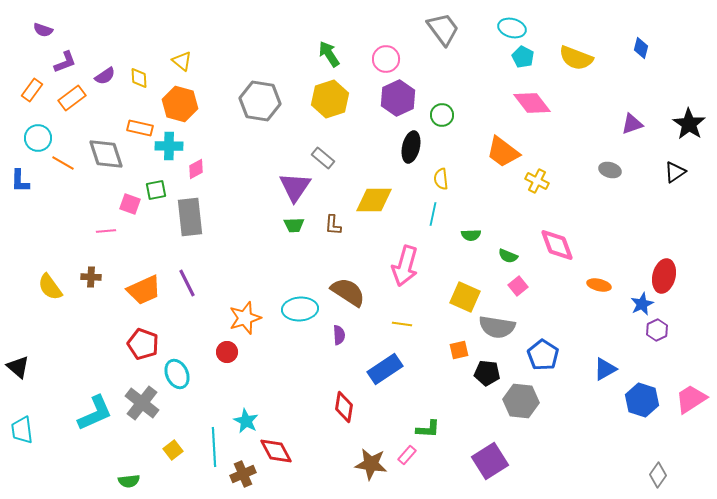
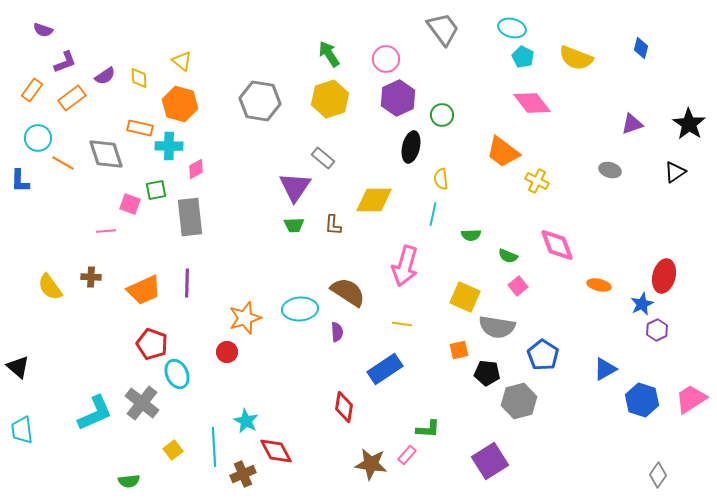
purple line at (187, 283): rotated 28 degrees clockwise
purple semicircle at (339, 335): moved 2 px left, 3 px up
red pentagon at (143, 344): moved 9 px right
gray hexagon at (521, 401): moved 2 px left; rotated 20 degrees counterclockwise
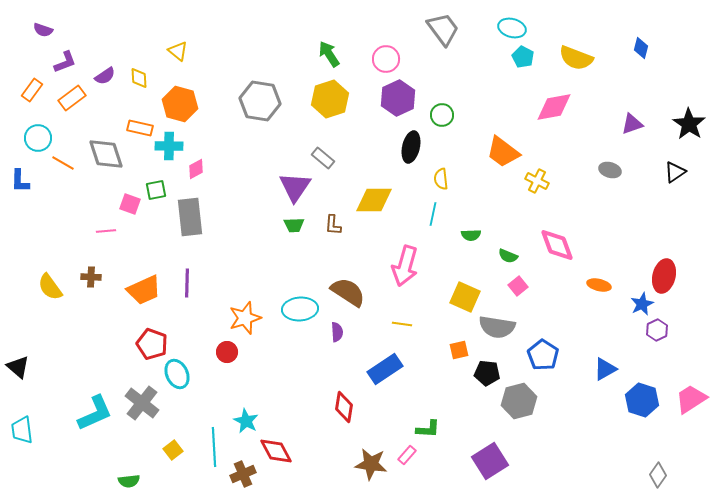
yellow triangle at (182, 61): moved 4 px left, 10 px up
pink diamond at (532, 103): moved 22 px right, 4 px down; rotated 63 degrees counterclockwise
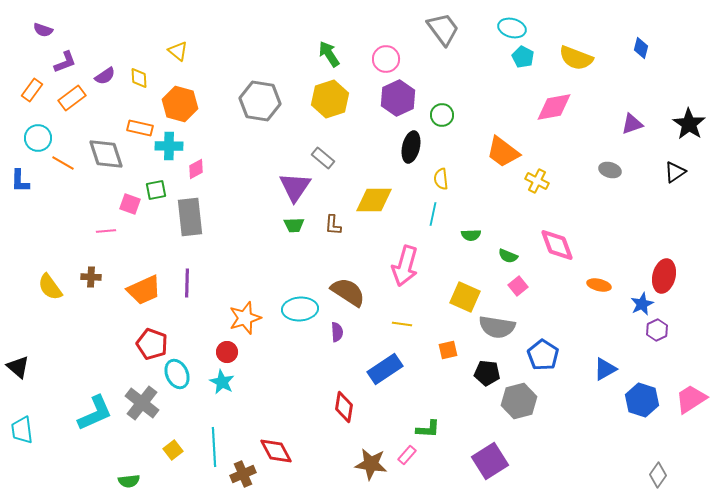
orange square at (459, 350): moved 11 px left
cyan star at (246, 421): moved 24 px left, 39 px up
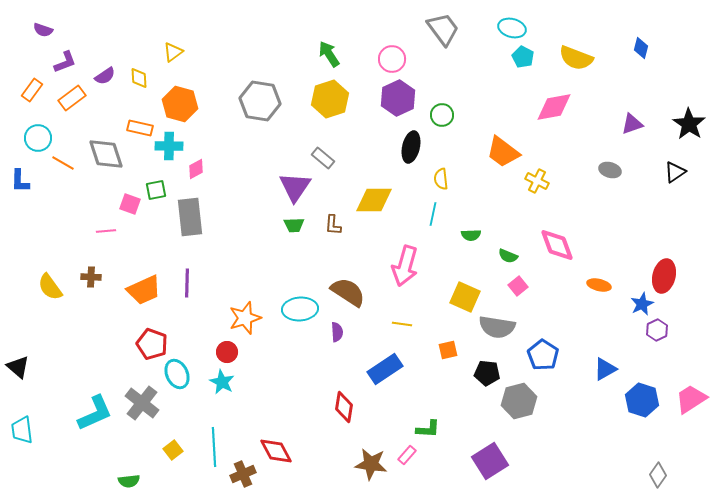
yellow triangle at (178, 51): moved 5 px left, 1 px down; rotated 45 degrees clockwise
pink circle at (386, 59): moved 6 px right
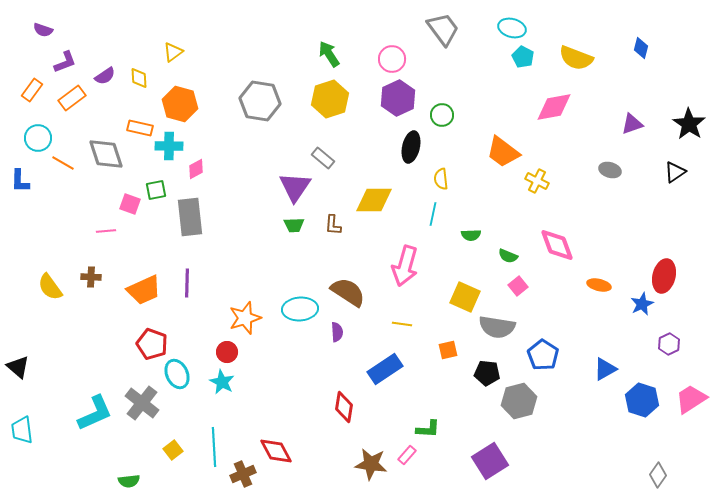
purple hexagon at (657, 330): moved 12 px right, 14 px down
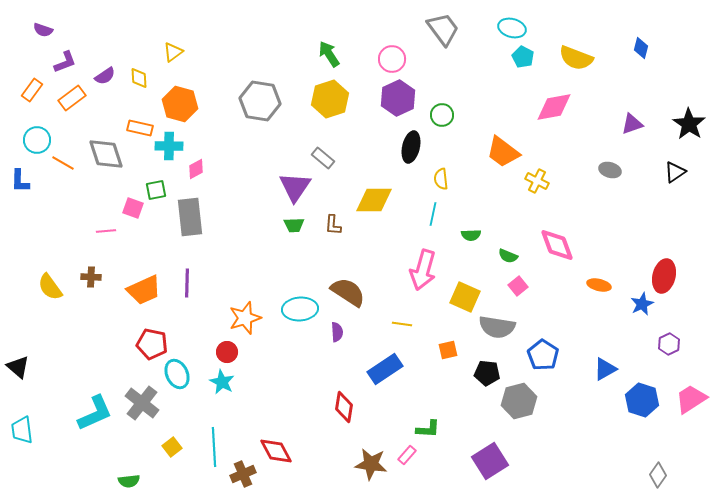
cyan circle at (38, 138): moved 1 px left, 2 px down
pink square at (130, 204): moved 3 px right, 4 px down
pink arrow at (405, 266): moved 18 px right, 4 px down
red pentagon at (152, 344): rotated 8 degrees counterclockwise
yellow square at (173, 450): moved 1 px left, 3 px up
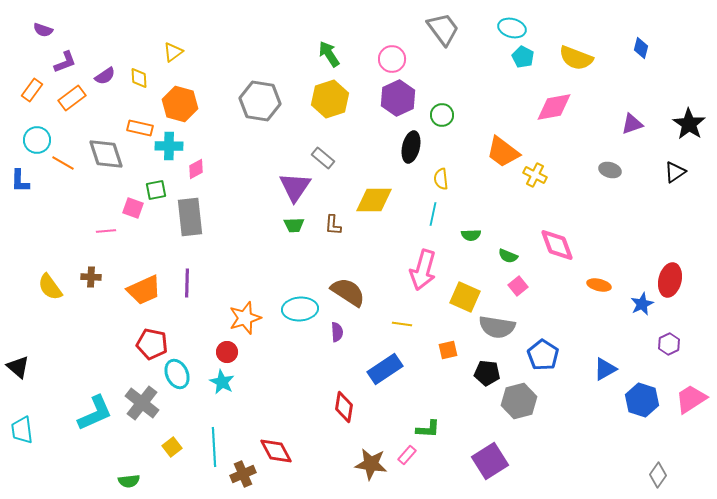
yellow cross at (537, 181): moved 2 px left, 6 px up
red ellipse at (664, 276): moved 6 px right, 4 px down
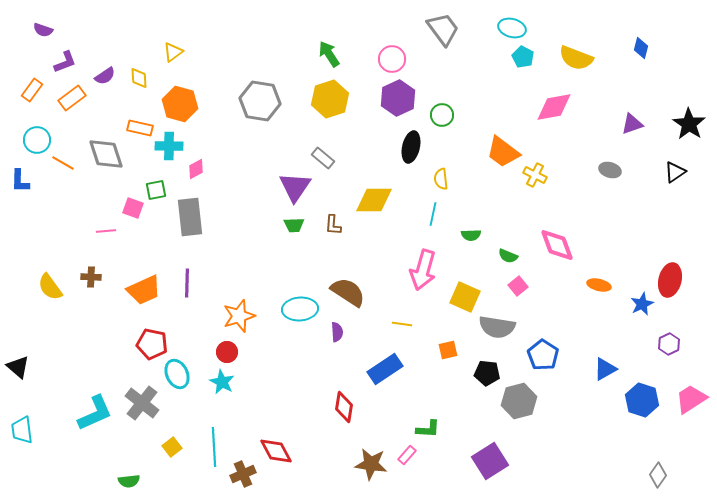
orange star at (245, 318): moved 6 px left, 2 px up
